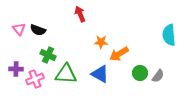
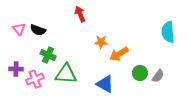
cyan semicircle: moved 1 px left, 3 px up
blue triangle: moved 5 px right, 10 px down
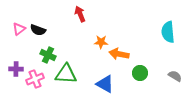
pink triangle: rotated 32 degrees clockwise
orange arrow: rotated 42 degrees clockwise
gray semicircle: moved 17 px right; rotated 96 degrees counterclockwise
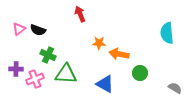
cyan semicircle: moved 1 px left, 1 px down
orange star: moved 2 px left, 1 px down
gray semicircle: moved 12 px down
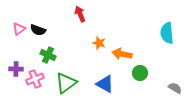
orange star: rotated 16 degrees clockwise
orange arrow: moved 3 px right
green triangle: moved 9 px down; rotated 40 degrees counterclockwise
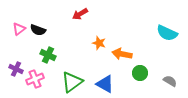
red arrow: rotated 98 degrees counterclockwise
cyan semicircle: rotated 60 degrees counterclockwise
purple cross: rotated 24 degrees clockwise
green triangle: moved 6 px right, 1 px up
gray semicircle: moved 5 px left, 7 px up
